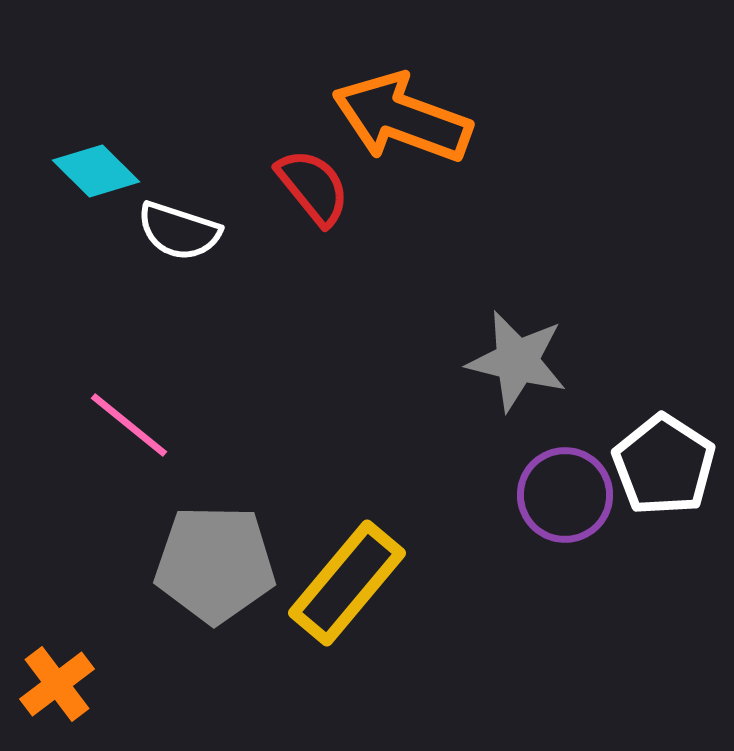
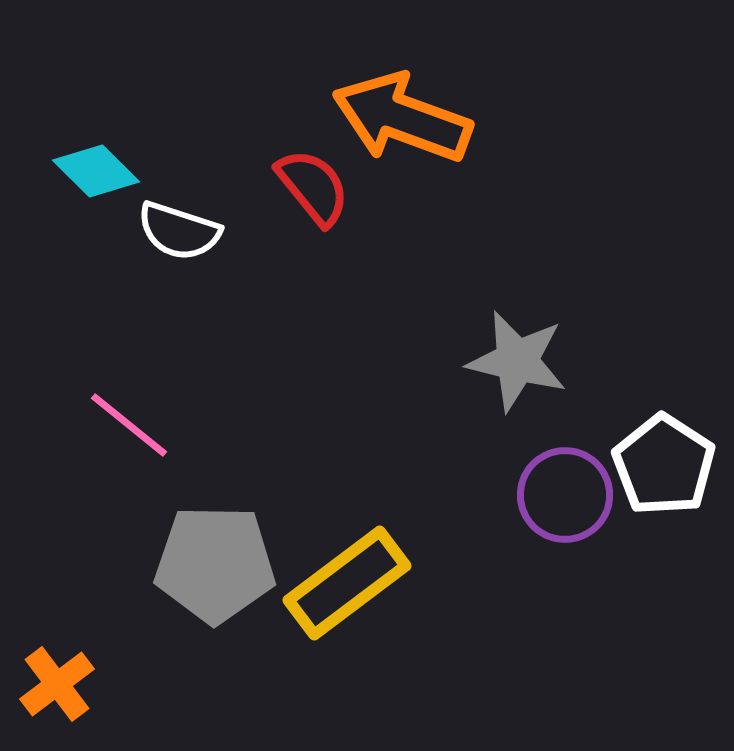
yellow rectangle: rotated 13 degrees clockwise
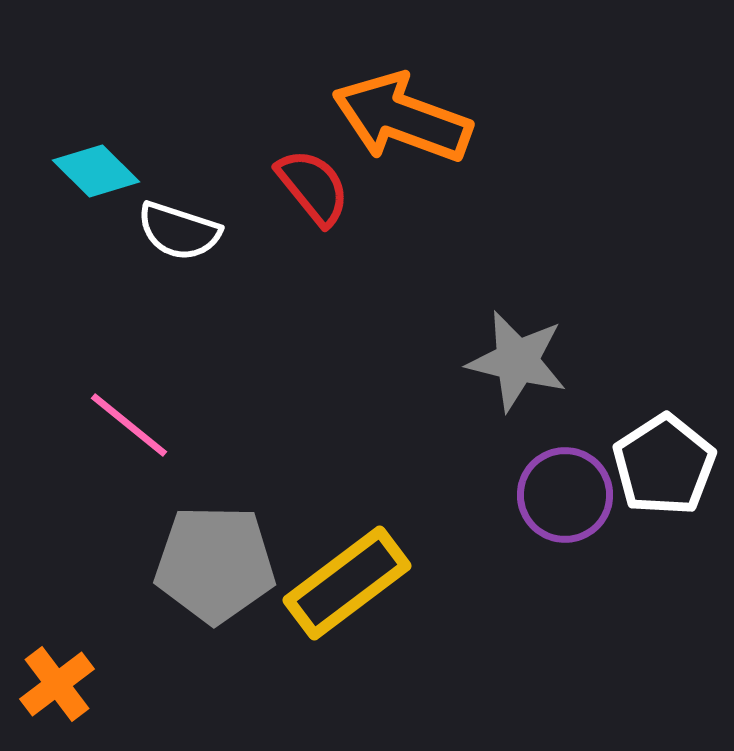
white pentagon: rotated 6 degrees clockwise
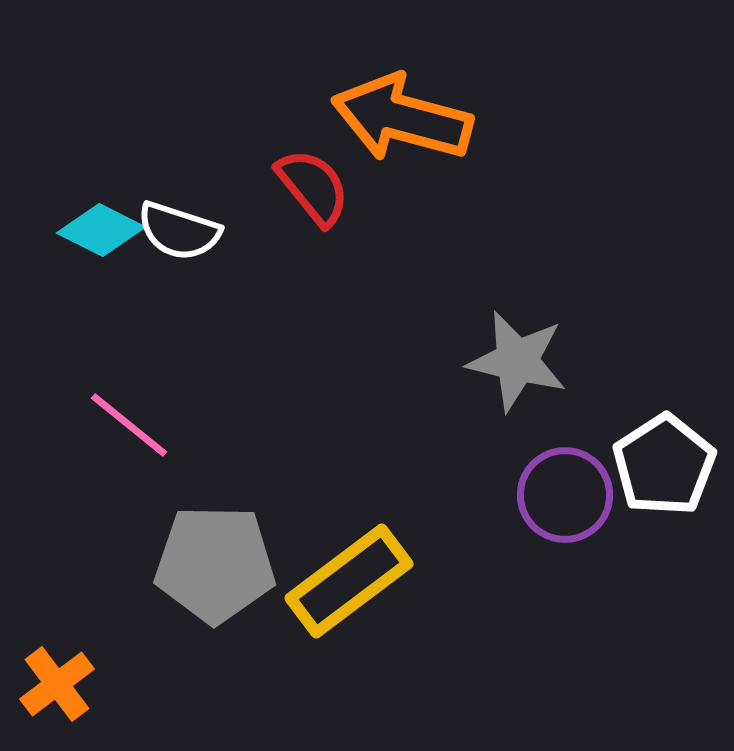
orange arrow: rotated 5 degrees counterclockwise
cyan diamond: moved 5 px right, 59 px down; rotated 18 degrees counterclockwise
yellow rectangle: moved 2 px right, 2 px up
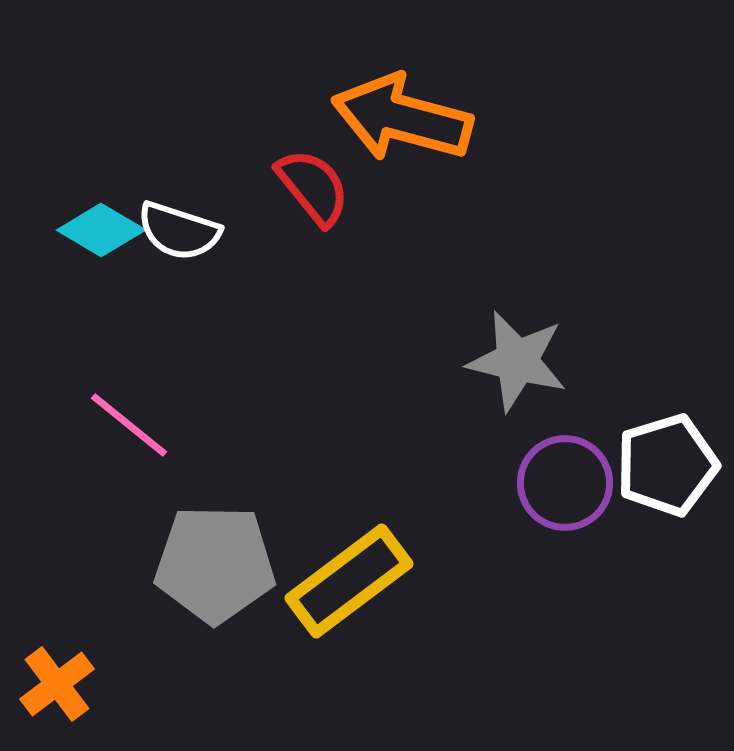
cyan diamond: rotated 4 degrees clockwise
white pentagon: moved 3 px right; rotated 16 degrees clockwise
purple circle: moved 12 px up
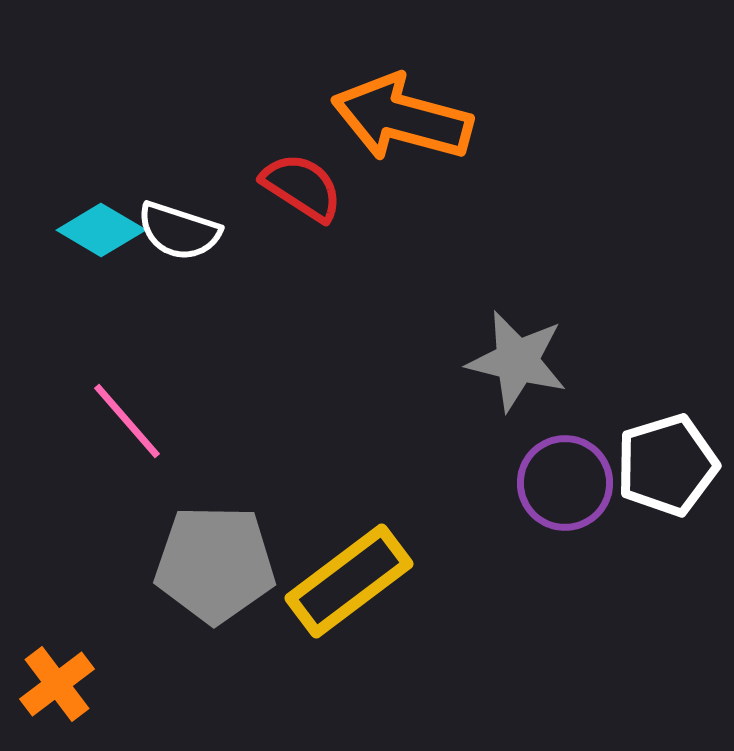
red semicircle: moved 11 px left; rotated 18 degrees counterclockwise
pink line: moved 2 px left, 4 px up; rotated 10 degrees clockwise
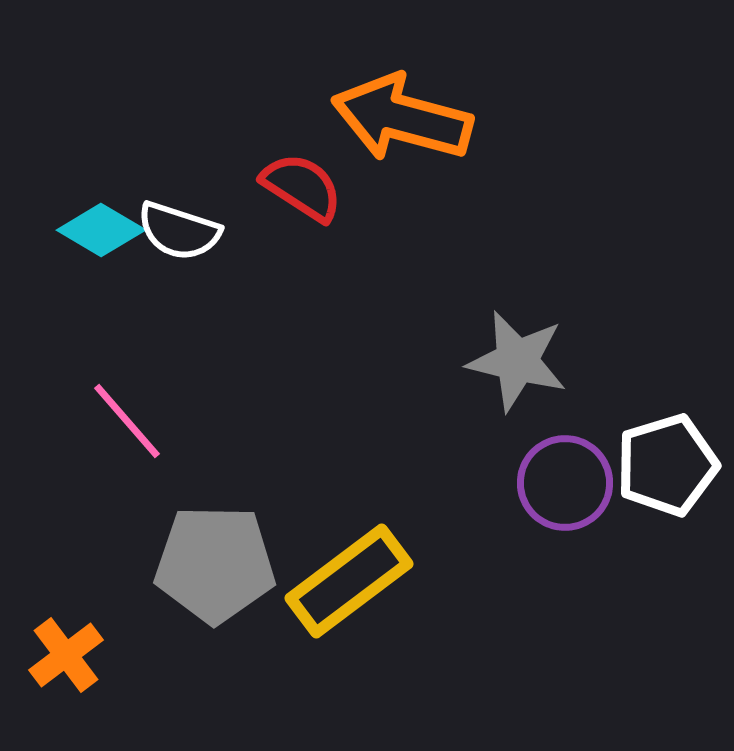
orange cross: moved 9 px right, 29 px up
